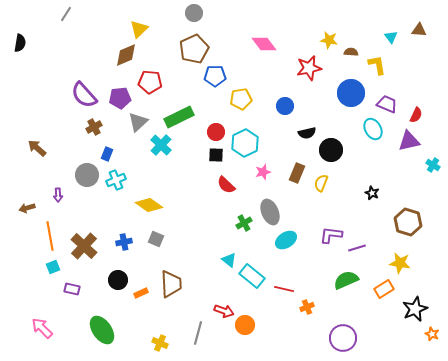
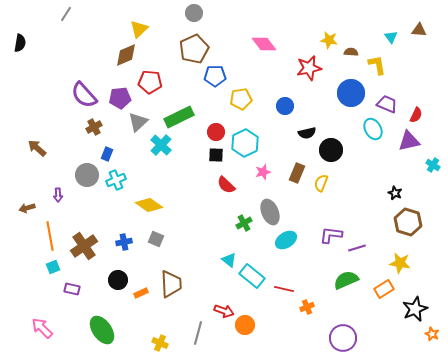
black star at (372, 193): moved 23 px right
brown cross at (84, 246): rotated 12 degrees clockwise
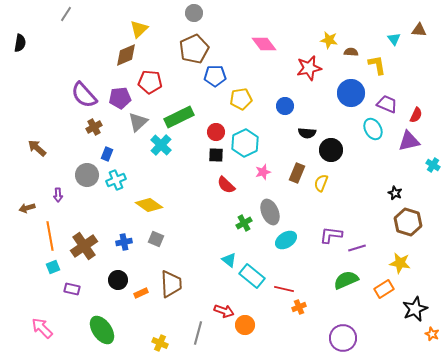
cyan triangle at (391, 37): moved 3 px right, 2 px down
black semicircle at (307, 133): rotated 18 degrees clockwise
orange cross at (307, 307): moved 8 px left
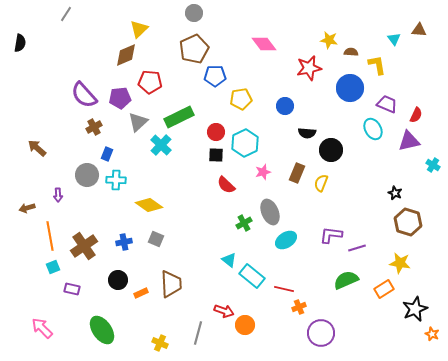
blue circle at (351, 93): moved 1 px left, 5 px up
cyan cross at (116, 180): rotated 24 degrees clockwise
purple circle at (343, 338): moved 22 px left, 5 px up
